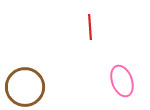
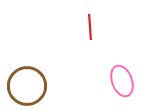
brown circle: moved 2 px right, 1 px up
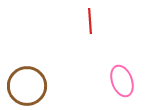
red line: moved 6 px up
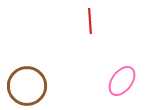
pink ellipse: rotated 56 degrees clockwise
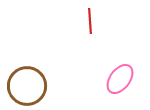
pink ellipse: moved 2 px left, 2 px up
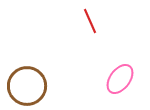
red line: rotated 20 degrees counterclockwise
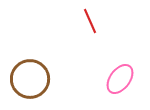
brown circle: moved 3 px right, 7 px up
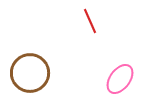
brown circle: moved 6 px up
